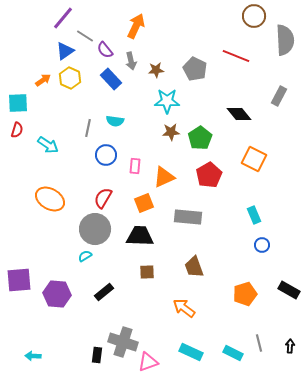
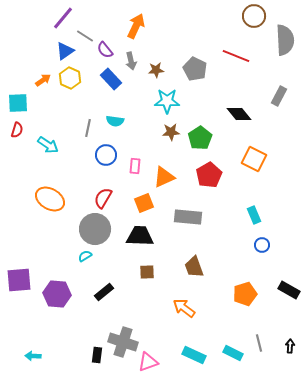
cyan rectangle at (191, 352): moved 3 px right, 3 px down
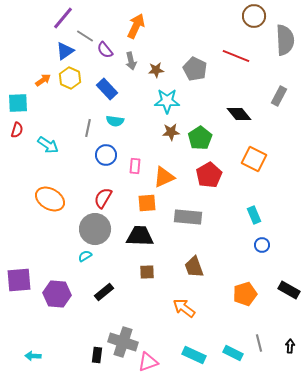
blue rectangle at (111, 79): moved 4 px left, 10 px down
orange square at (144, 203): moved 3 px right; rotated 18 degrees clockwise
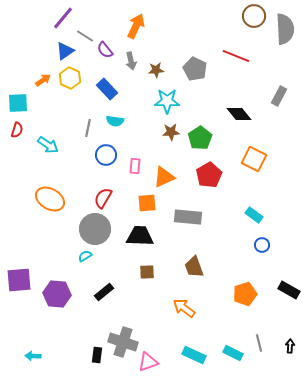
gray semicircle at (285, 40): moved 11 px up
cyan rectangle at (254, 215): rotated 30 degrees counterclockwise
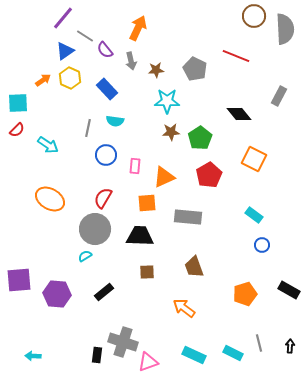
orange arrow at (136, 26): moved 2 px right, 2 px down
red semicircle at (17, 130): rotated 28 degrees clockwise
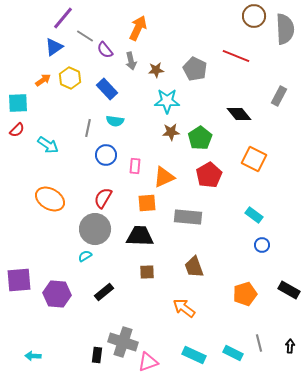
blue triangle at (65, 51): moved 11 px left, 4 px up
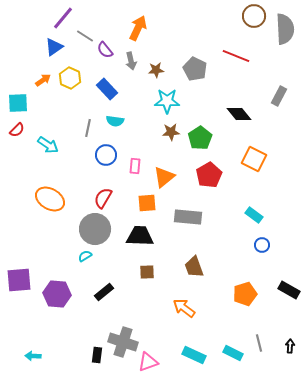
orange triangle at (164, 177): rotated 15 degrees counterclockwise
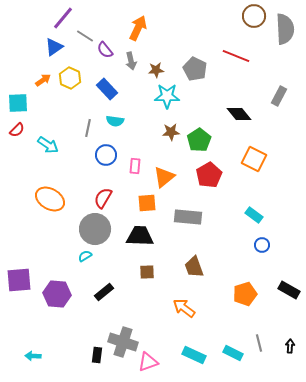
cyan star at (167, 101): moved 5 px up
green pentagon at (200, 138): moved 1 px left, 2 px down
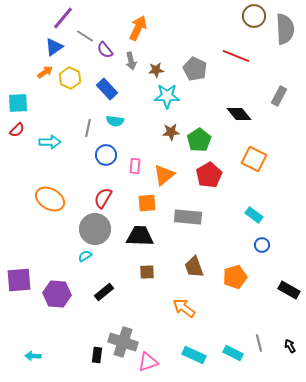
orange arrow at (43, 80): moved 2 px right, 8 px up
cyan arrow at (48, 145): moved 2 px right, 3 px up; rotated 35 degrees counterclockwise
orange triangle at (164, 177): moved 2 px up
orange pentagon at (245, 294): moved 10 px left, 17 px up
black arrow at (290, 346): rotated 32 degrees counterclockwise
